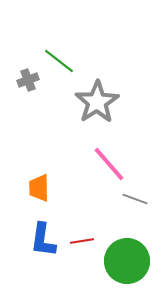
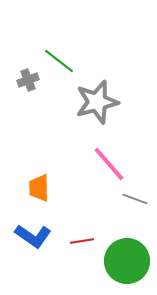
gray star: rotated 18 degrees clockwise
blue L-shape: moved 10 px left, 4 px up; rotated 63 degrees counterclockwise
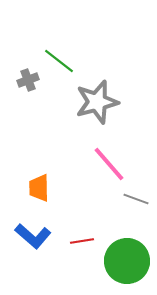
gray line: moved 1 px right
blue L-shape: rotated 6 degrees clockwise
